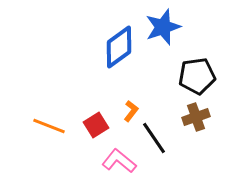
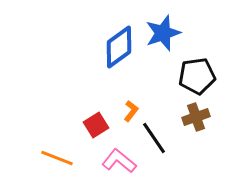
blue star: moved 6 px down
orange line: moved 8 px right, 32 px down
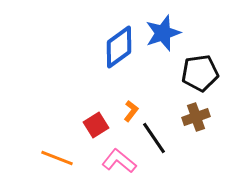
black pentagon: moved 3 px right, 3 px up
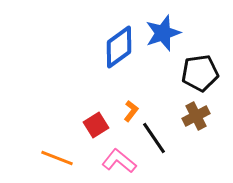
brown cross: moved 1 px up; rotated 8 degrees counterclockwise
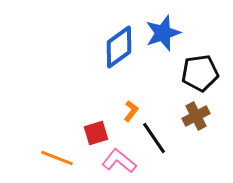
red square: moved 8 px down; rotated 15 degrees clockwise
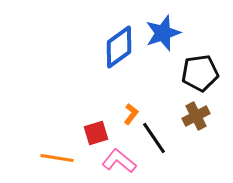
orange L-shape: moved 3 px down
orange line: rotated 12 degrees counterclockwise
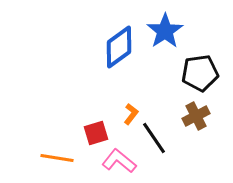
blue star: moved 2 px right, 2 px up; rotated 15 degrees counterclockwise
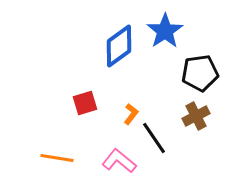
blue diamond: moved 1 px up
red square: moved 11 px left, 30 px up
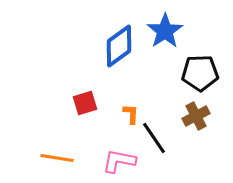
black pentagon: rotated 6 degrees clockwise
orange L-shape: rotated 35 degrees counterclockwise
pink L-shape: rotated 28 degrees counterclockwise
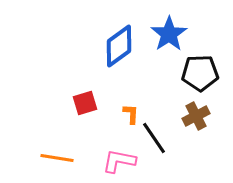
blue star: moved 4 px right, 3 px down
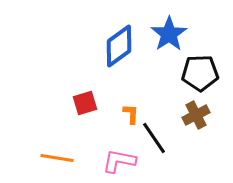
brown cross: moved 1 px up
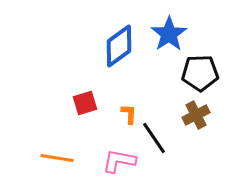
orange L-shape: moved 2 px left
